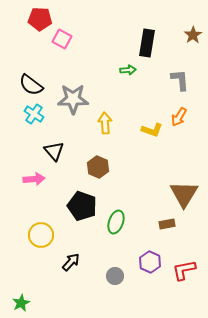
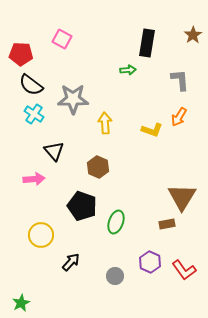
red pentagon: moved 19 px left, 35 px down
brown triangle: moved 2 px left, 3 px down
red L-shape: rotated 115 degrees counterclockwise
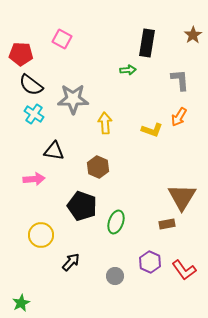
black triangle: rotated 40 degrees counterclockwise
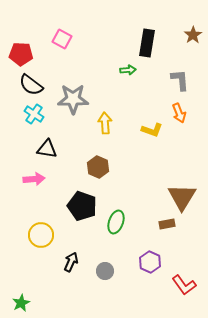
orange arrow: moved 4 px up; rotated 54 degrees counterclockwise
black triangle: moved 7 px left, 2 px up
black arrow: rotated 18 degrees counterclockwise
red L-shape: moved 15 px down
gray circle: moved 10 px left, 5 px up
